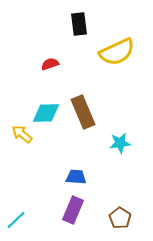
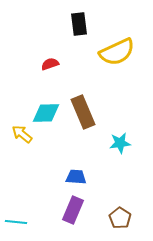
cyan line: moved 2 px down; rotated 50 degrees clockwise
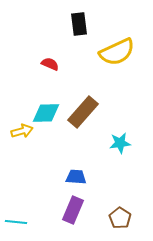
red semicircle: rotated 42 degrees clockwise
brown rectangle: rotated 64 degrees clockwise
yellow arrow: moved 3 px up; rotated 125 degrees clockwise
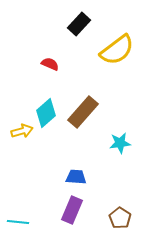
black rectangle: rotated 50 degrees clockwise
yellow semicircle: moved 2 px up; rotated 12 degrees counterclockwise
cyan diamond: rotated 40 degrees counterclockwise
purple rectangle: moved 1 px left
cyan line: moved 2 px right
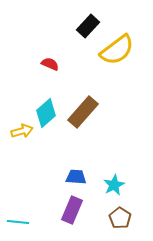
black rectangle: moved 9 px right, 2 px down
cyan star: moved 6 px left, 42 px down; rotated 20 degrees counterclockwise
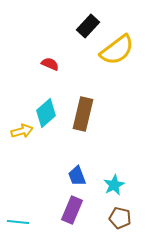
brown rectangle: moved 2 px down; rotated 28 degrees counterclockwise
blue trapezoid: moved 1 px right, 1 px up; rotated 115 degrees counterclockwise
brown pentagon: rotated 20 degrees counterclockwise
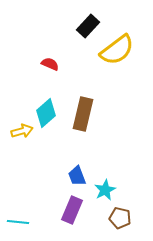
cyan star: moved 9 px left, 5 px down
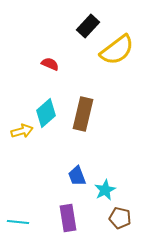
purple rectangle: moved 4 px left, 8 px down; rotated 32 degrees counterclockwise
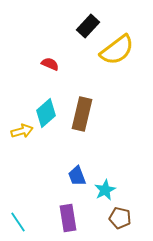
brown rectangle: moved 1 px left
cyan line: rotated 50 degrees clockwise
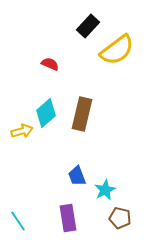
cyan line: moved 1 px up
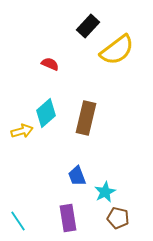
brown rectangle: moved 4 px right, 4 px down
cyan star: moved 2 px down
brown pentagon: moved 2 px left
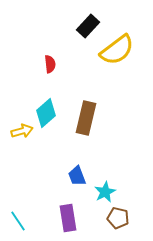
red semicircle: rotated 60 degrees clockwise
